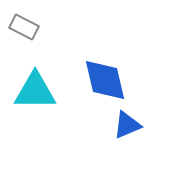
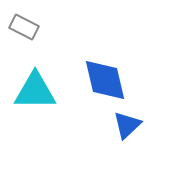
blue triangle: rotated 20 degrees counterclockwise
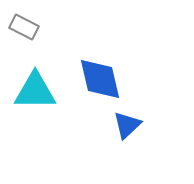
blue diamond: moved 5 px left, 1 px up
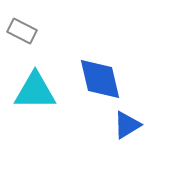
gray rectangle: moved 2 px left, 4 px down
blue triangle: rotated 12 degrees clockwise
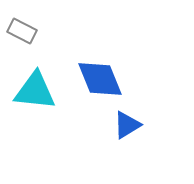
blue diamond: rotated 9 degrees counterclockwise
cyan triangle: rotated 6 degrees clockwise
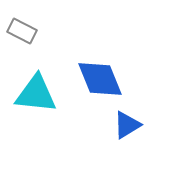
cyan triangle: moved 1 px right, 3 px down
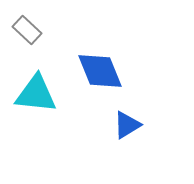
gray rectangle: moved 5 px right, 1 px up; rotated 16 degrees clockwise
blue diamond: moved 8 px up
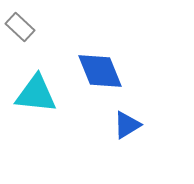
gray rectangle: moved 7 px left, 3 px up
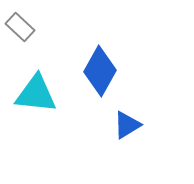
blue diamond: rotated 51 degrees clockwise
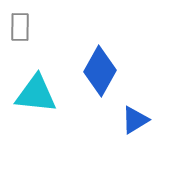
gray rectangle: rotated 48 degrees clockwise
blue triangle: moved 8 px right, 5 px up
